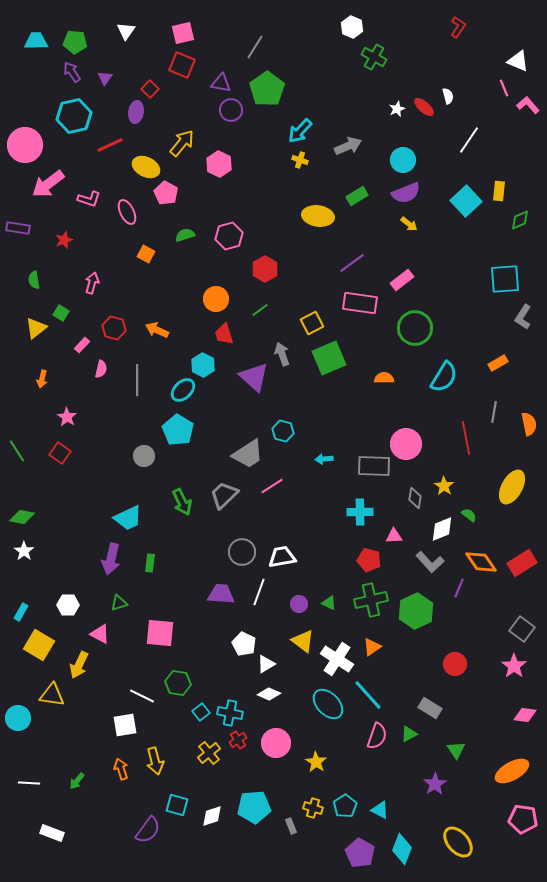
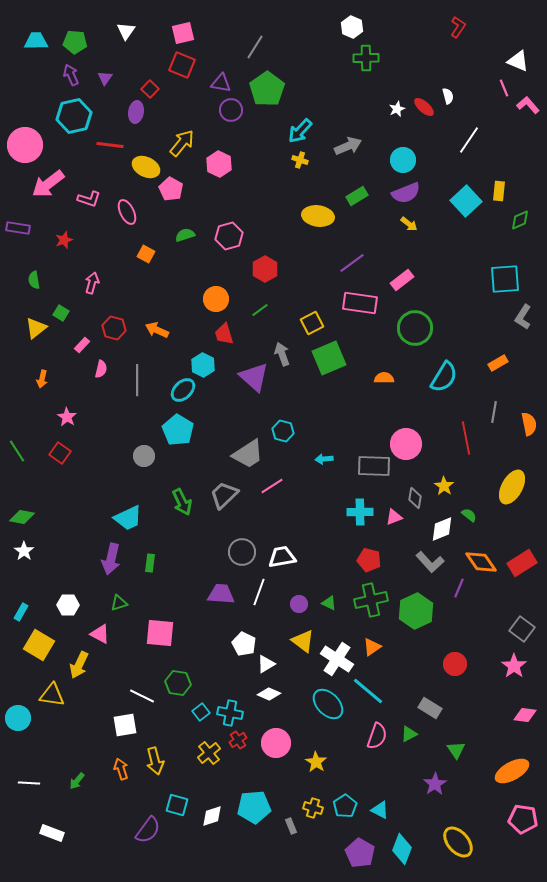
green cross at (374, 57): moved 8 px left, 1 px down; rotated 30 degrees counterclockwise
purple arrow at (72, 72): moved 1 px left, 3 px down; rotated 10 degrees clockwise
red line at (110, 145): rotated 32 degrees clockwise
pink pentagon at (166, 193): moved 5 px right, 4 px up
pink triangle at (394, 536): moved 19 px up; rotated 18 degrees counterclockwise
cyan line at (368, 695): moved 4 px up; rotated 8 degrees counterclockwise
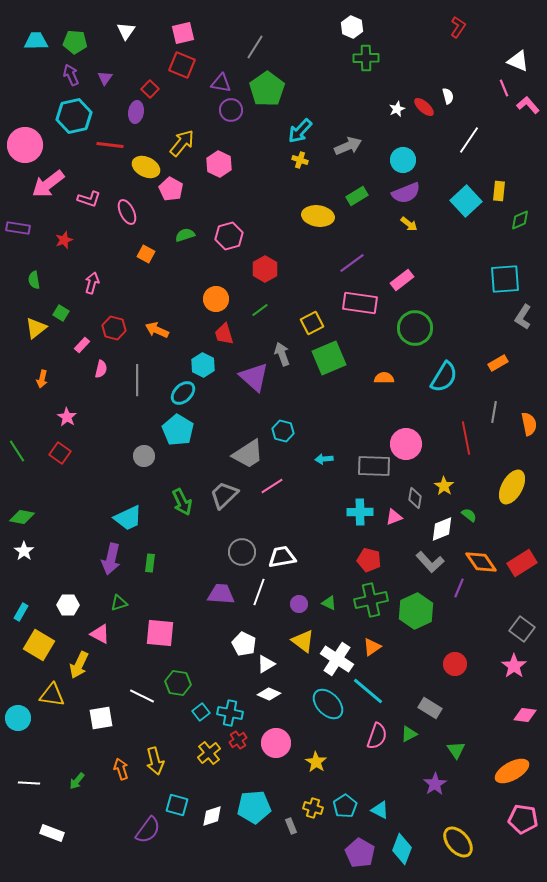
cyan ellipse at (183, 390): moved 3 px down
white square at (125, 725): moved 24 px left, 7 px up
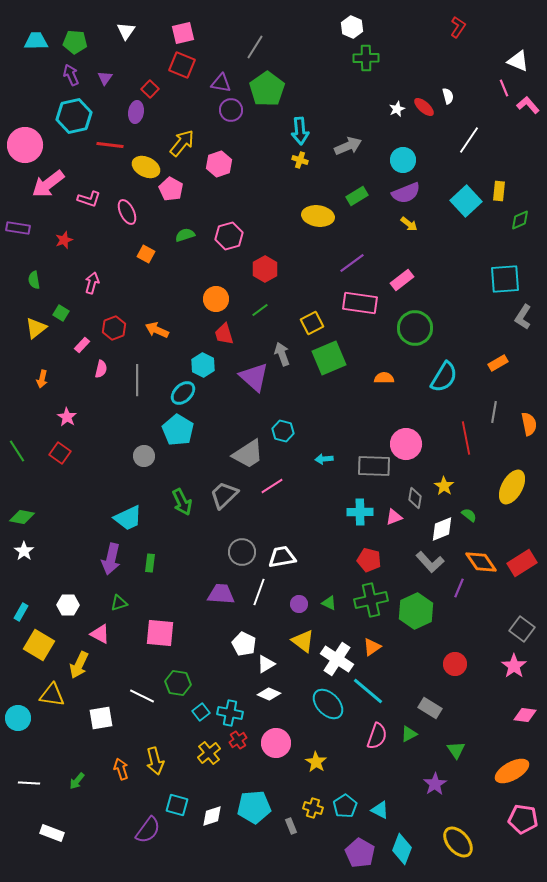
cyan arrow at (300, 131): rotated 48 degrees counterclockwise
pink hexagon at (219, 164): rotated 15 degrees clockwise
red hexagon at (114, 328): rotated 25 degrees clockwise
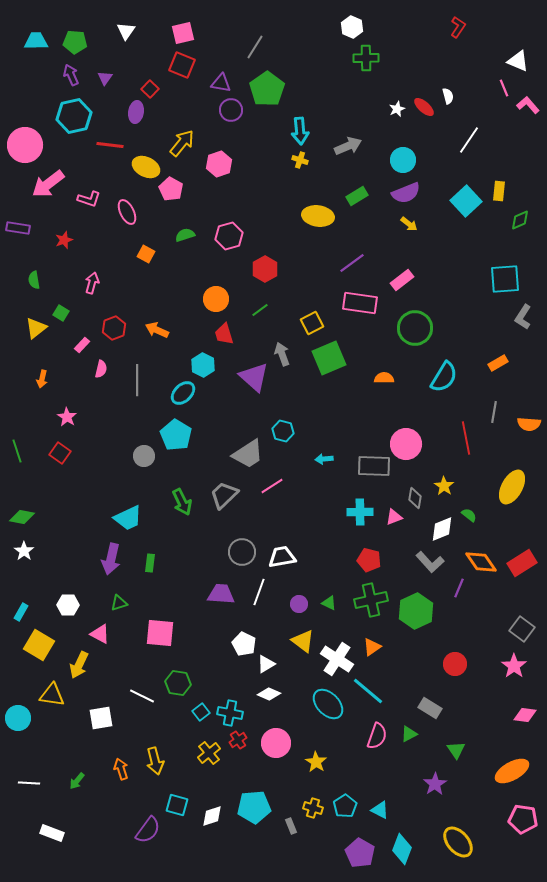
orange semicircle at (529, 424): rotated 105 degrees clockwise
cyan pentagon at (178, 430): moved 2 px left, 5 px down
green line at (17, 451): rotated 15 degrees clockwise
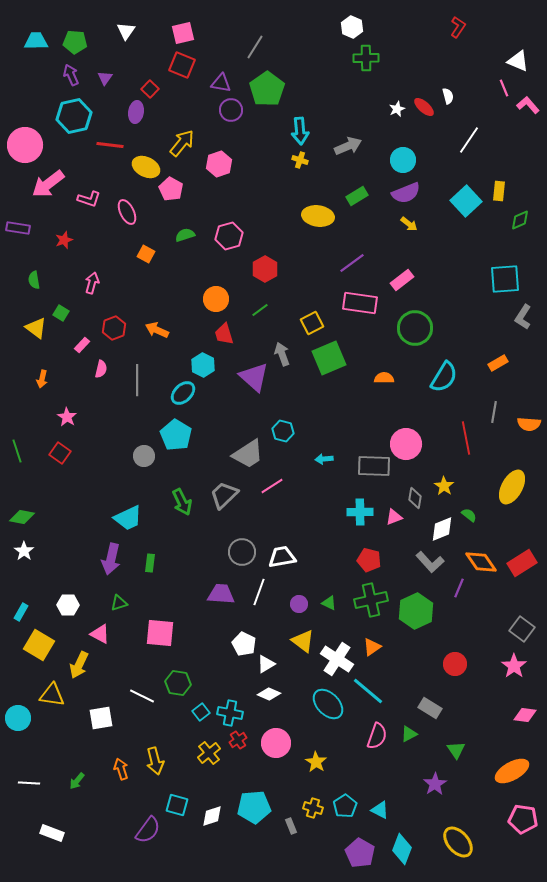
yellow triangle at (36, 328): rotated 45 degrees counterclockwise
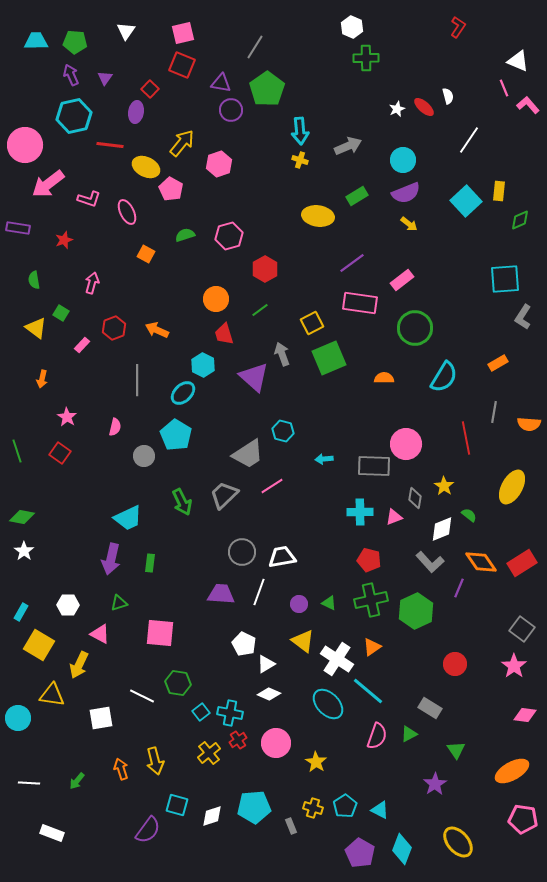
pink semicircle at (101, 369): moved 14 px right, 58 px down
